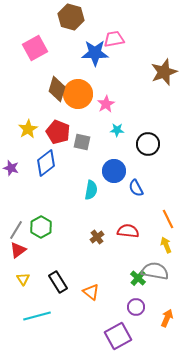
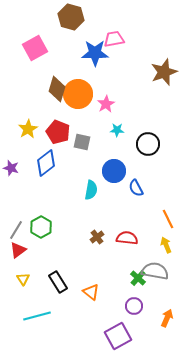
red semicircle: moved 1 px left, 7 px down
purple circle: moved 2 px left, 1 px up
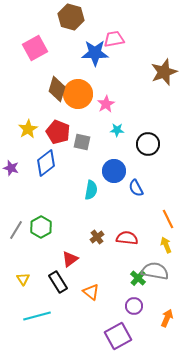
red triangle: moved 52 px right, 9 px down
